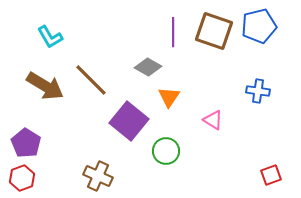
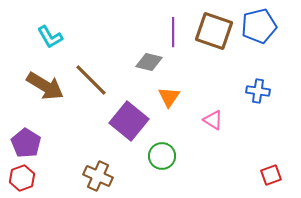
gray diamond: moved 1 px right, 5 px up; rotated 16 degrees counterclockwise
green circle: moved 4 px left, 5 px down
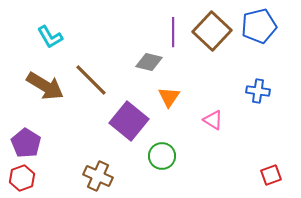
brown square: moved 2 px left; rotated 24 degrees clockwise
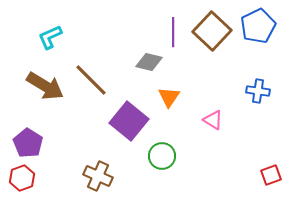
blue pentagon: moved 1 px left; rotated 12 degrees counterclockwise
cyan L-shape: rotated 96 degrees clockwise
purple pentagon: moved 2 px right
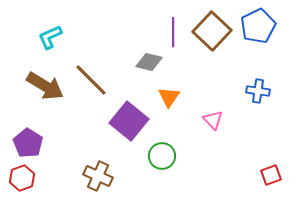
pink triangle: rotated 15 degrees clockwise
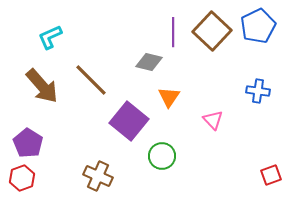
brown arrow: moved 3 px left; rotated 18 degrees clockwise
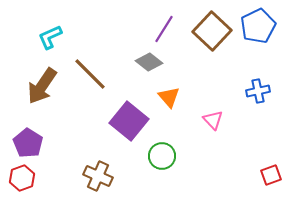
purple line: moved 9 px left, 3 px up; rotated 32 degrees clockwise
gray diamond: rotated 24 degrees clockwise
brown line: moved 1 px left, 6 px up
brown arrow: rotated 75 degrees clockwise
blue cross: rotated 20 degrees counterclockwise
orange triangle: rotated 15 degrees counterclockwise
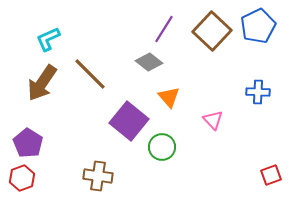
cyan L-shape: moved 2 px left, 2 px down
brown arrow: moved 3 px up
blue cross: moved 1 px down; rotated 15 degrees clockwise
green circle: moved 9 px up
brown cross: rotated 16 degrees counterclockwise
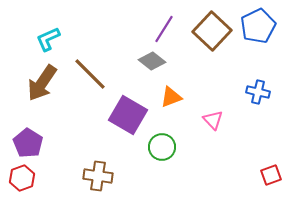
gray diamond: moved 3 px right, 1 px up
blue cross: rotated 10 degrees clockwise
orange triangle: moved 2 px right; rotated 50 degrees clockwise
purple square: moved 1 px left, 6 px up; rotated 9 degrees counterclockwise
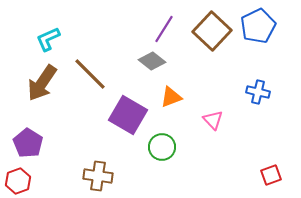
red hexagon: moved 4 px left, 3 px down
